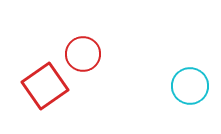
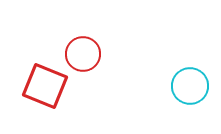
red square: rotated 33 degrees counterclockwise
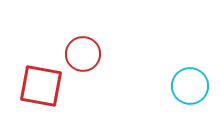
red square: moved 4 px left; rotated 12 degrees counterclockwise
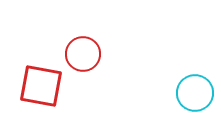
cyan circle: moved 5 px right, 7 px down
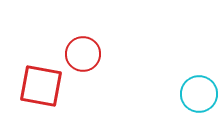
cyan circle: moved 4 px right, 1 px down
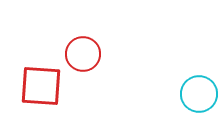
red square: rotated 6 degrees counterclockwise
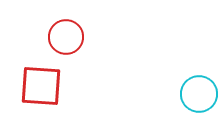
red circle: moved 17 px left, 17 px up
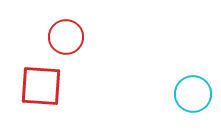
cyan circle: moved 6 px left
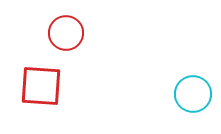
red circle: moved 4 px up
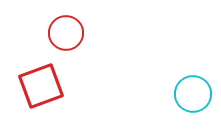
red square: rotated 24 degrees counterclockwise
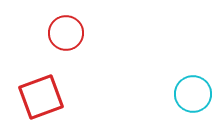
red square: moved 11 px down
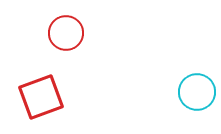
cyan circle: moved 4 px right, 2 px up
